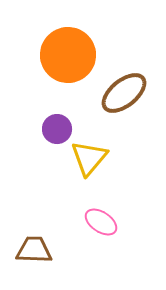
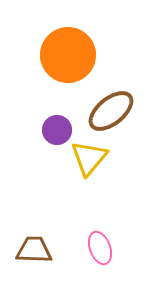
brown ellipse: moved 13 px left, 18 px down
purple circle: moved 1 px down
pink ellipse: moved 1 px left, 26 px down; rotated 36 degrees clockwise
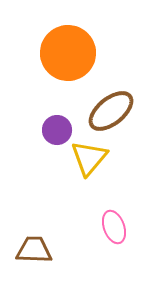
orange circle: moved 2 px up
pink ellipse: moved 14 px right, 21 px up
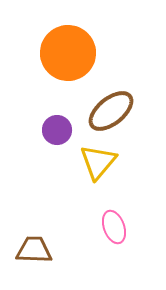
yellow triangle: moved 9 px right, 4 px down
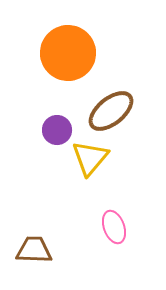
yellow triangle: moved 8 px left, 4 px up
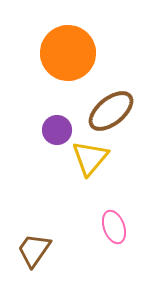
brown trapezoid: rotated 57 degrees counterclockwise
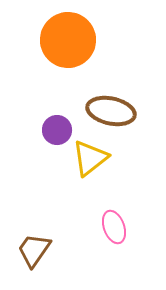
orange circle: moved 13 px up
brown ellipse: rotated 51 degrees clockwise
yellow triangle: rotated 12 degrees clockwise
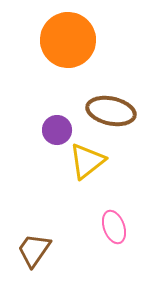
yellow triangle: moved 3 px left, 3 px down
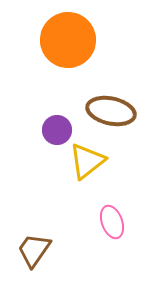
pink ellipse: moved 2 px left, 5 px up
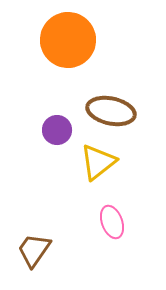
yellow triangle: moved 11 px right, 1 px down
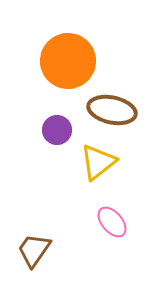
orange circle: moved 21 px down
brown ellipse: moved 1 px right, 1 px up
pink ellipse: rotated 20 degrees counterclockwise
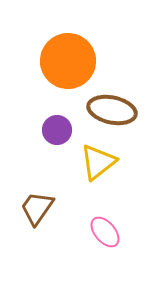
pink ellipse: moved 7 px left, 10 px down
brown trapezoid: moved 3 px right, 42 px up
